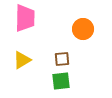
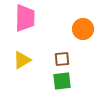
green square: moved 1 px right
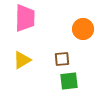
green square: moved 7 px right
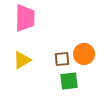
orange circle: moved 1 px right, 25 px down
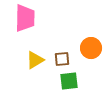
orange circle: moved 7 px right, 6 px up
yellow triangle: moved 13 px right
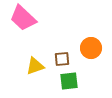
pink trapezoid: moved 2 px left; rotated 132 degrees clockwise
yellow triangle: moved 6 px down; rotated 12 degrees clockwise
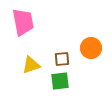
pink trapezoid: moved 4 px down; rotated 144 degrees counterclockwise
yellow triangle: moved 4 px left, 1 px up
green square: moved 9 px left
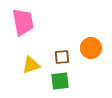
brown square: moved 2 px up
